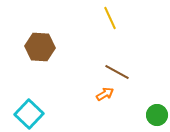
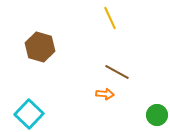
brown hexagon: rotated 12 degrees clockwise
orange arrow: rotated 36 degrees clockwise
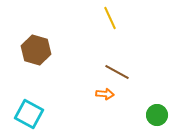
brown hexagon: moved 4 px left, 3 px down
cyan square: rotated 16 degrees counterclockwise
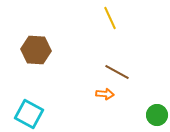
brown hexagon: rotated 12 degrees counterclockwise
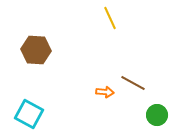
brown line: moved 16 px right, 11 px down
orange arrow: moved 2 px up
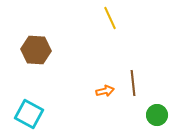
brown line: rotated 55 degrees clockwise
orange arrow: moved 1 px up; rotated 18 degrees counterclockwise
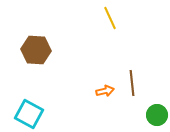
brown line: moved 1 px left
